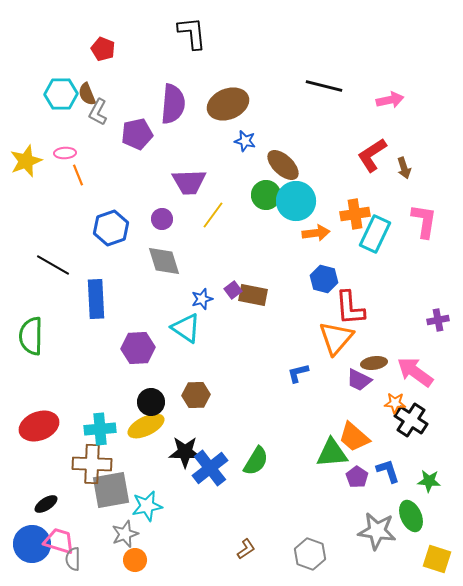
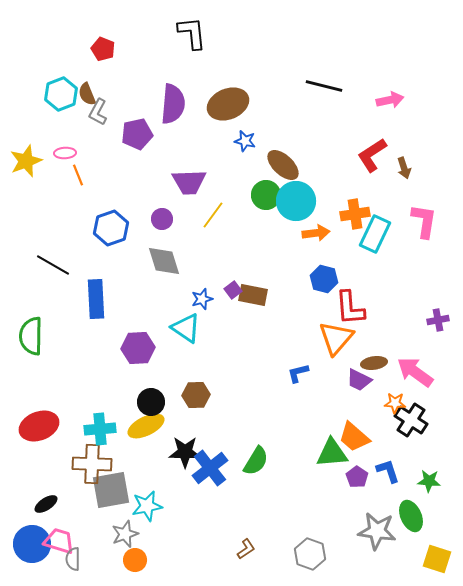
cyan hexagon at (61, 94): rotated 20 degrees counterclockwise
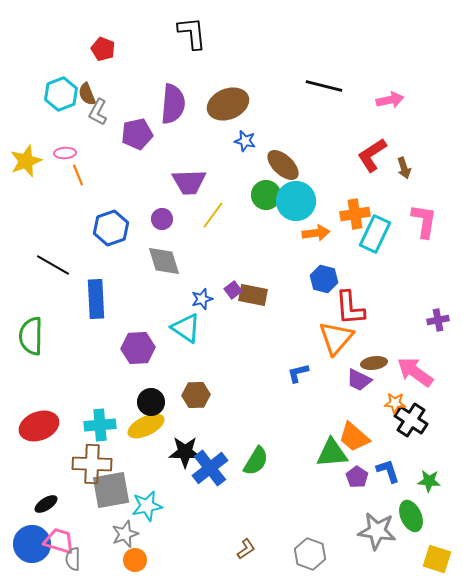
cyan cross at (100, 429): moved 4 px up
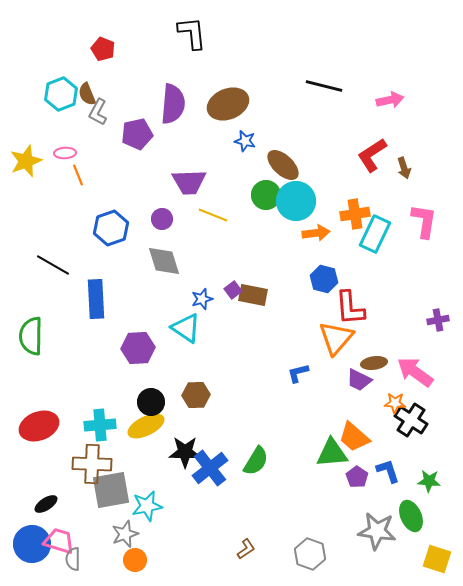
yellow line at (213, 215): rotated 76 degrees clockwise
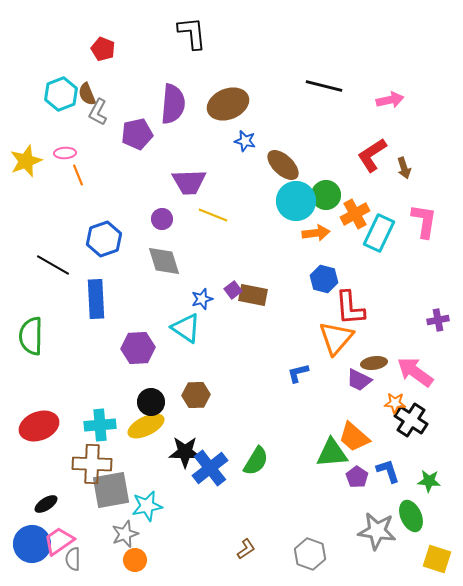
green circle at (266, 195): moved 60 px right
orange cross at (355, 214): rotated 20 degrees counterclockwise
blue hexagon at (111, 228): moved 7 px left, 11 px down
cyan rectangle at (375, 234): moved 4 px right, 1 px up
pink trapezoid at (59, 541): rotated 52 degrees counterclockwise
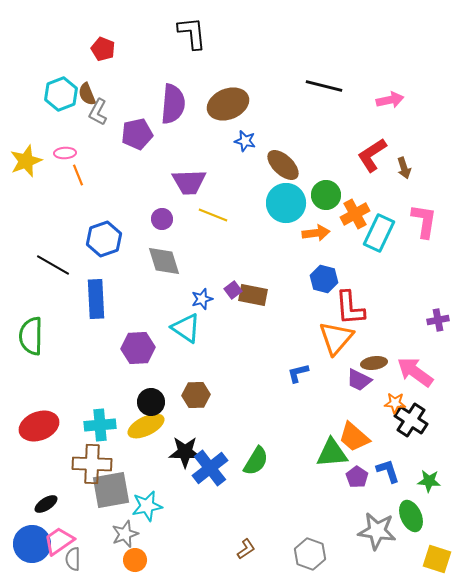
cyan circle at (296, 201): moved 10 px left, 2 px down
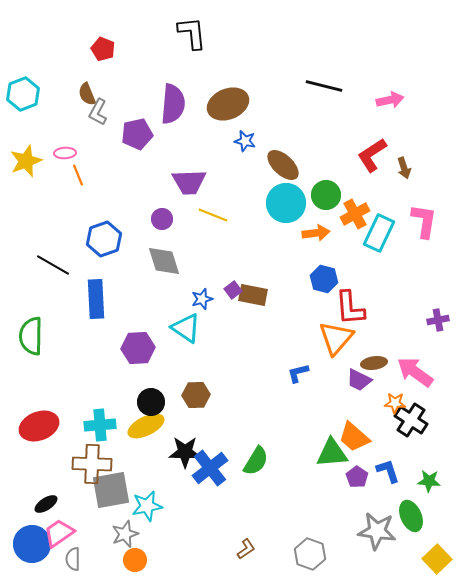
cyan hexagon at (61, 94): moved 38 px left
pink trapezoid at (59, 541): moved 8 px up
yellow square at (437, 559): rotated 28 degrees clockwise
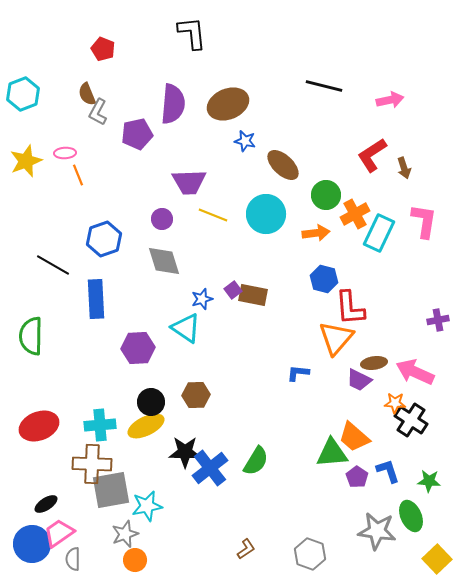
cyan circle at (286, 203): moved 20 px left, 11 px down
pink arrow at (415, 372): rotated 12 degrees counterclockwise
blue L-shape at (298, 373): rotated 20 degrees clockwise
